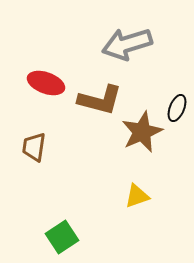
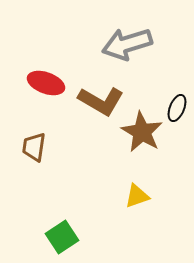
brown L-shape: moved 1 px right, 1 px down; rotated 15 degrees clockwise
brown star: rotated 18 degrees counterclockwise
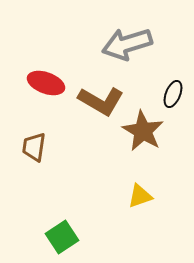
black ellipse: moved 4 px left, 14 px up
brown star: moved 1 px right, 1 px up
yellow triangle: moved 3 px right
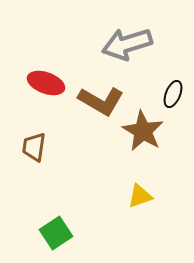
green square: moved 6 px left, 4 px up
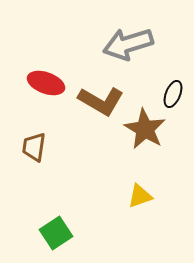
gray arrow: moved 1 px right
brown star: moved 2 px right, 2 px up
